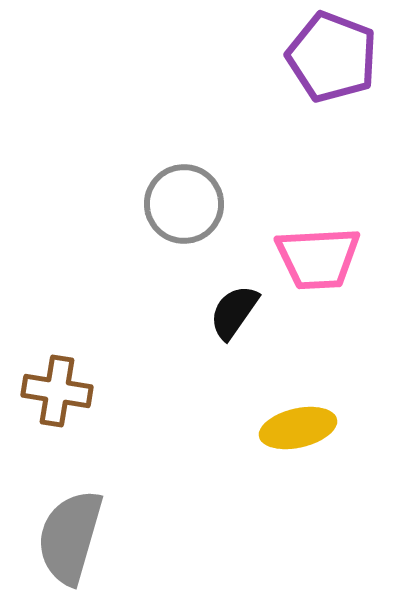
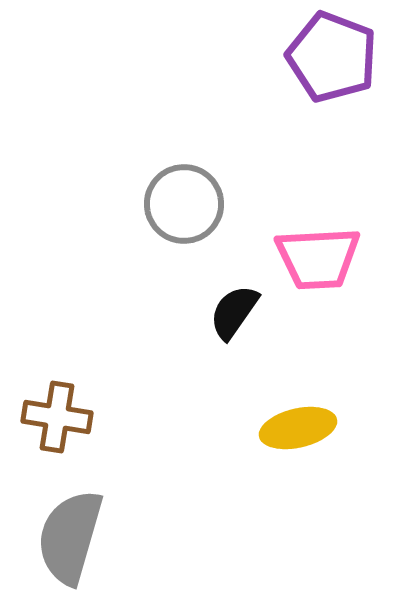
brown cross: moved 26 px down
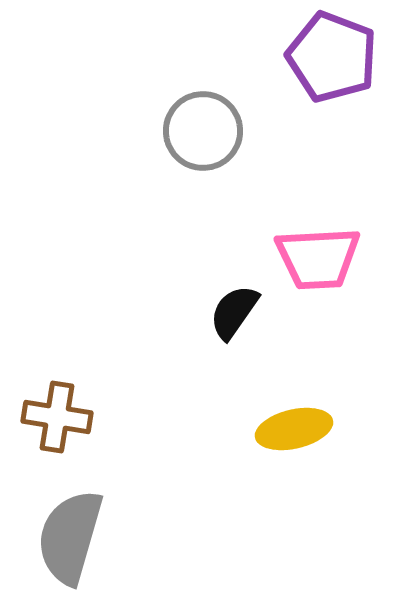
gray circle: moved 19 px right, 73 px up
yellow ellipse: moved 4 px left, 1 px down
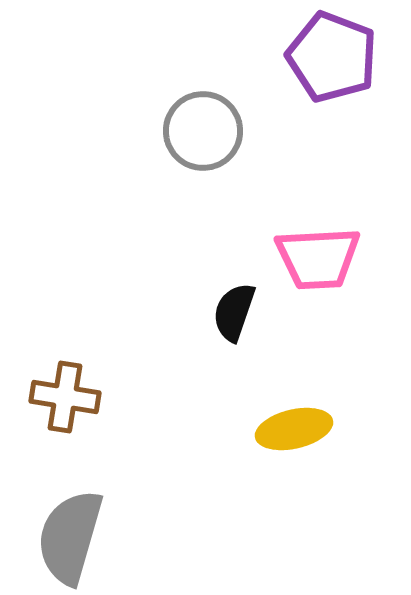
black semicircle: rotated 16 degrees counterclockwise
brown cross: moved 8 px right, 20 px up
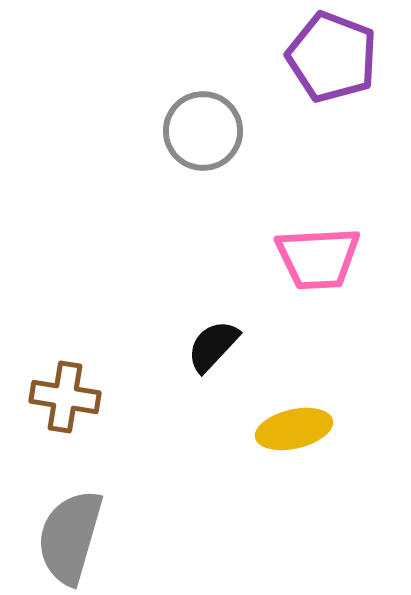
black semicircle: moved 21 px left, 34 px down; rotated 24 degrees clockwise
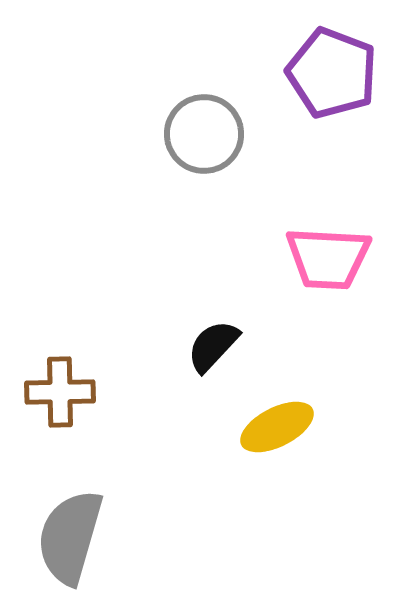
purple pentagon: moved 16 px down
gray circle: moved 1 px right, 3 px down
pink trapezoid: moved 10 px right; rotated 6 degrees clockwise
brown cross: moved 5 px left, 5 px up; rotated 10 degrees counterclockwise
yellow ellipse: moved 17 px left, 2 px up; rotated 14 degrees counterclockwise
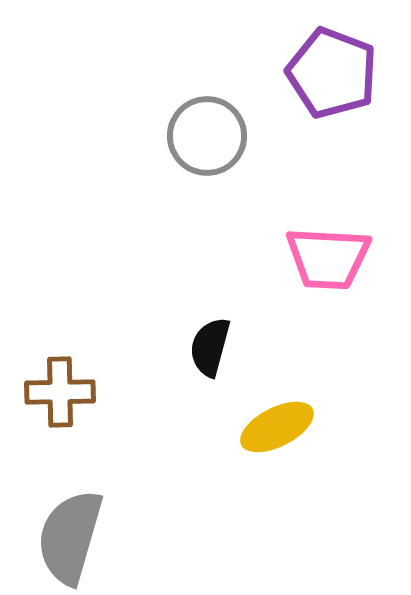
gray circle: moved 3 px right, 2 px down
black semicircle: moved 3 px left, 1 px down; rotated 28 degrees counterclockwise
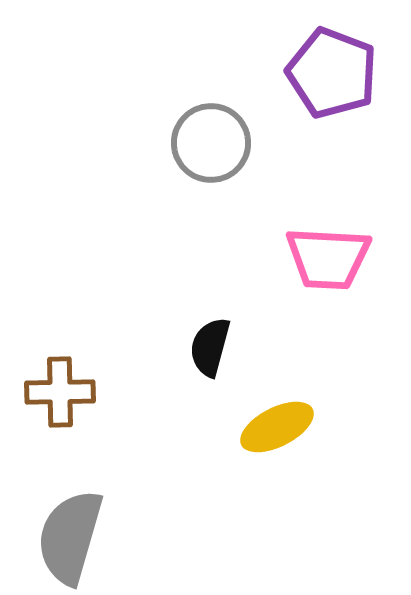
gray circle: moved 4 px right, 7 px down
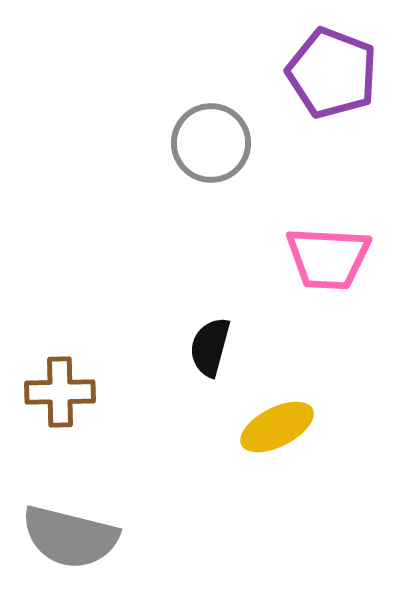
gray semicircle: rotated 92 degrees counterclockwise
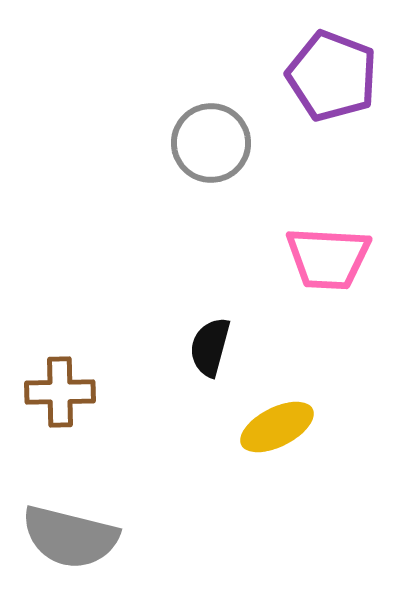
purple pentagon: moved 3 px down
